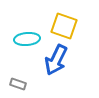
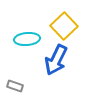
yellow square: rotated 28 degrees clockwise
gray rectangle: moved 3 px left, 2 px down
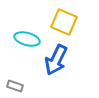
yellow square: moved 4 px up; rotated 24 degrees counterclockwise
cyan ellipse: rotated 20 degrees clockwise
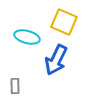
cyan ellipse: moved 2 px up
gray rectangle: rotated 70 degrees clockwise
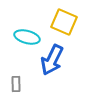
blue arrow: moved 4 px left
gray rectangle: moved 1 px right, 2 px up
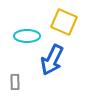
cyan ellipse: moved 1 px up; rotated 15 degrees counterclockwise
gray rectangle: moved 1 px left, 2 px up
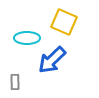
cyan ellipse: moved 2 px down
blue arrow: rotated 20 degrees clockwise
